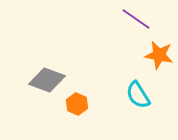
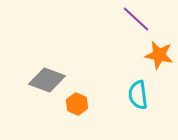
purple line: rotated 8 degrees clockwise
cyan semicircle: rotated 24 degrees clockwise
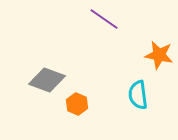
purple line: moved 32 px left; rotated 8 degrees counterclockwise
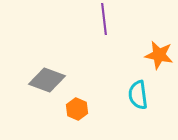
purple line: rotated 48 degrees clockwise
orange hexagon: moved 5 px down
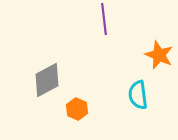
orange star: rotated 12 degrees clockwise
gray diamond: rotated 48 degrees counterclockwise
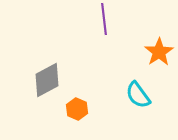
orange star: moved 3 px up; rotated 16 degrees clockwise
cyan semicircle: rotated 28 degrees counterclockwise
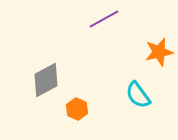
purple line: rotated 68 degrees clockwise
orange star: rotated 20 degrees clockwise
gray diamond: moved 1 px left
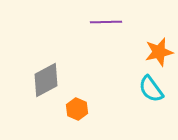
purple line: moved 2 px right, 3 px down; rotated 28 degrees clockwise
cyan semicircle: moved 13 px right, 6 px up
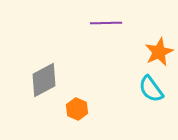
purple line: moved 1 px down
orange star: rotated 12 degrees counterclockwise
gray diamond: moved 2 px left
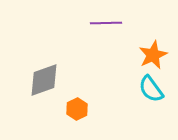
orange star: moved 6 px left, 3 px down
gray diamond: rotated 9 degrees clockwise
orange hexagon: rotated 10 degrees clockwise
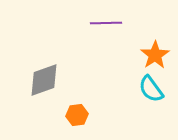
orange star: moved 2 px right; rotated 8 degrees counterclockwise
orange hexagon: moved 6 px down; rotated 20 degrees clockwise
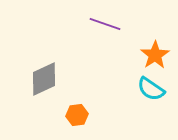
purple line: moved 1 px left, 1 px down; rotated 20 degrees clockwise
gray diamond: moved 1 px up; rotated 6 degrees counterclockwise
cyan semicircle: rotated 20 degrees counterclockwise
